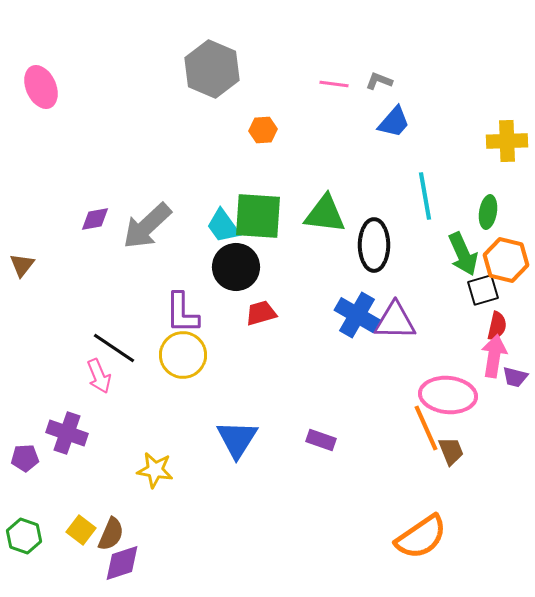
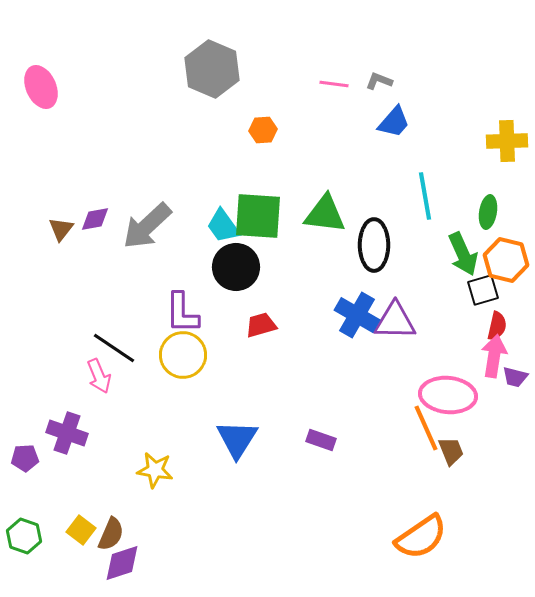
brown triangle at (22, 265): moved 39 px right, 36 px up
red trapezoid at (261, 313): moved 12 px down
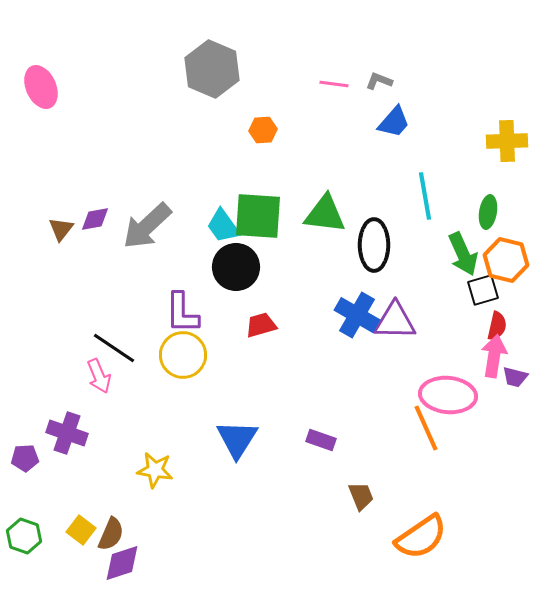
brown trapezoid at (451, 451): moved 90 px left, 45 px down
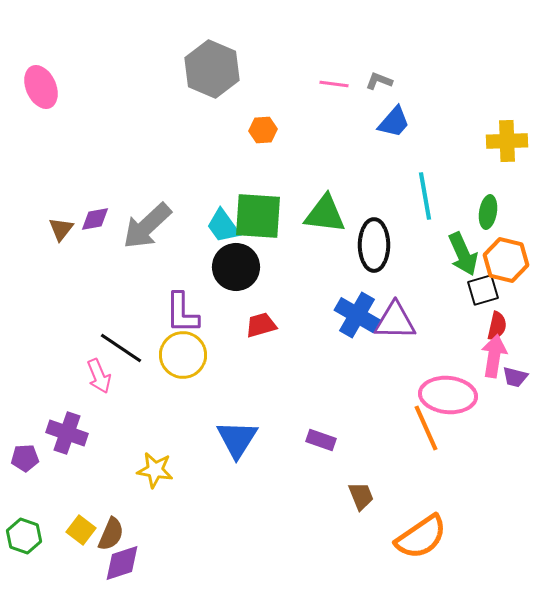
black line at (114, 348): moved 7 px right
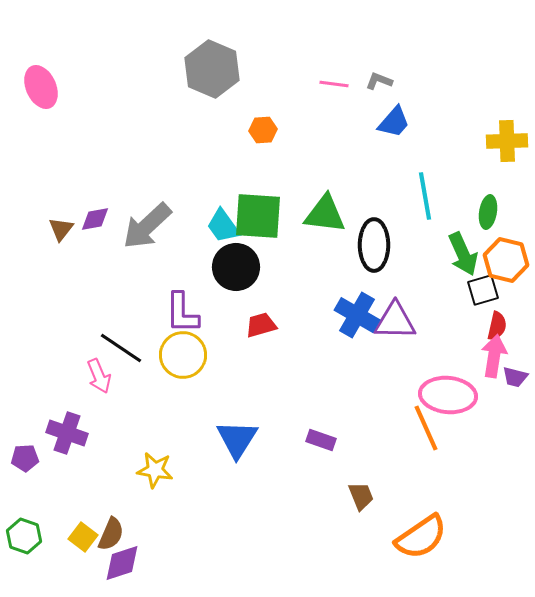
yellow square at (81, 530): moved 2 px right, 7 px down
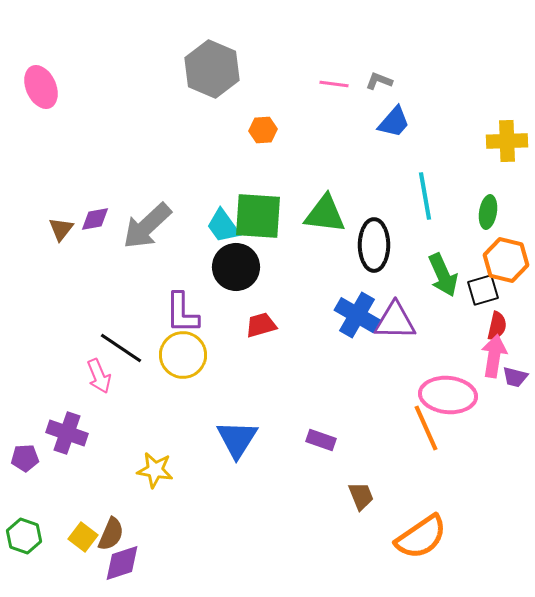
green arrow at (463, 254): moved 20 px left, 21 px down
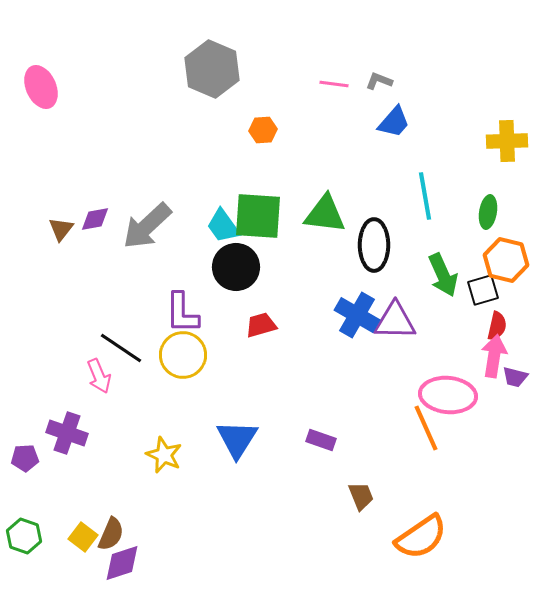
yellow star at (155, 470): moved 9 px right, 15 px up; rotated 15 degrees clockwise
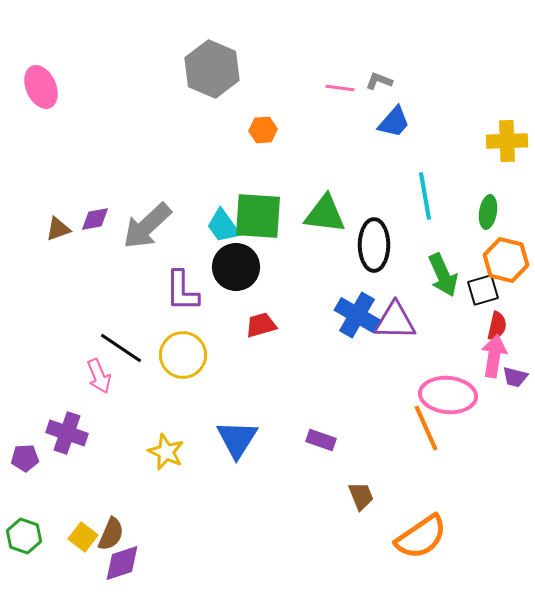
pink line at (334, 84): moved 6 px right, 4 px down
brown triangle at (61, 229): moved 3 px left; rotated 32 degrees clockwise
purple L-shape at (182, 313): moved 22 px up
yellow star at (164, 455): moved 2 px right, 3 px up
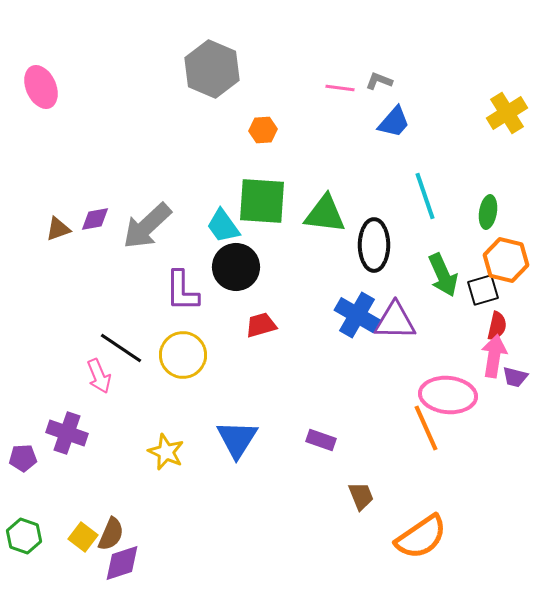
yellow cross at (507, 141): moved 28 px up; rotated 30 degrees counterclockwise
cyan line at (425, 196): rotated 9 degrees counterclockwise
green square at (258, 216): moved 4 px right, 15 px up
purple pentagon at (25, 458): moved 2 px left
